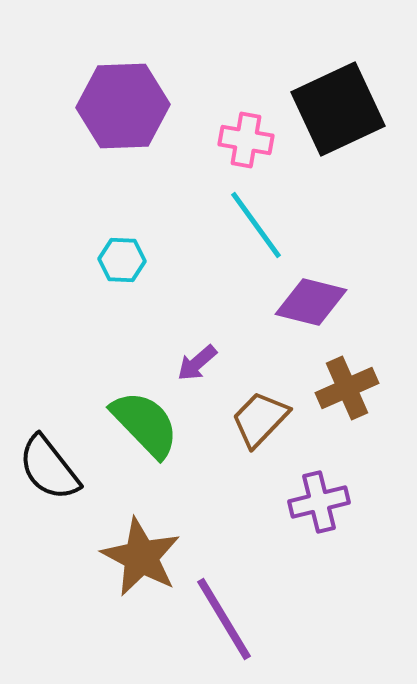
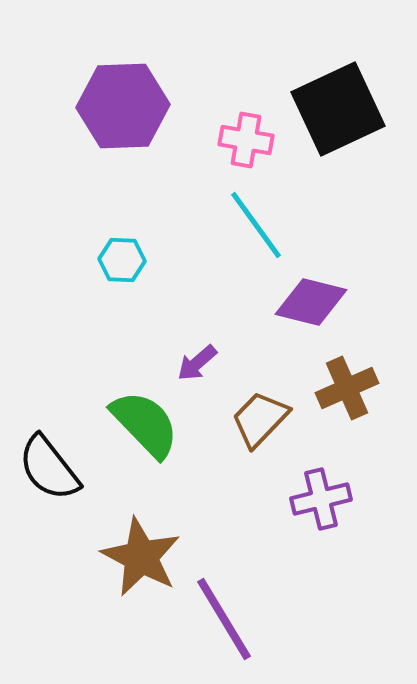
purple cross: moved 2 px right, 3 px up
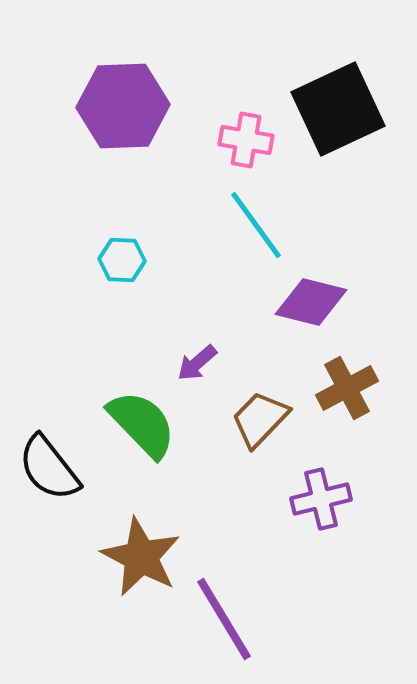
brown cross: rotated 4 degrees counterclockwise
green semicircle: moved 3 px left
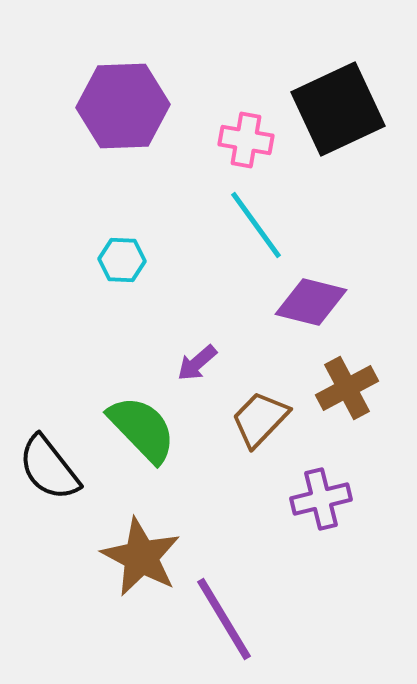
green semicircle: moved 5 px down
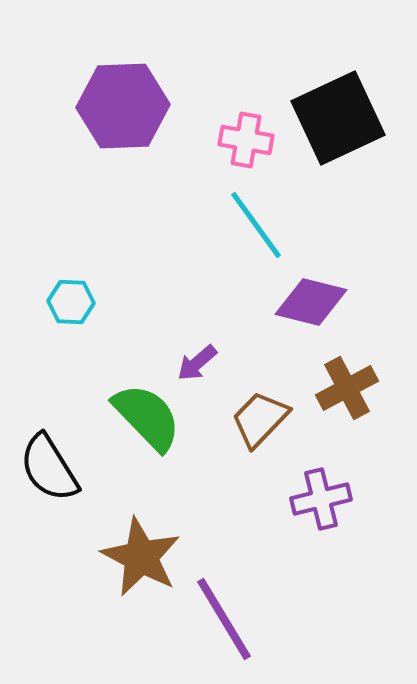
black square: moved 9 px down
cyan hexagon: moved 51 px left, 42 px down
green semicircle: moved 5 px right, 12 px up
black semicircle: rotated 6 degrees clockwise
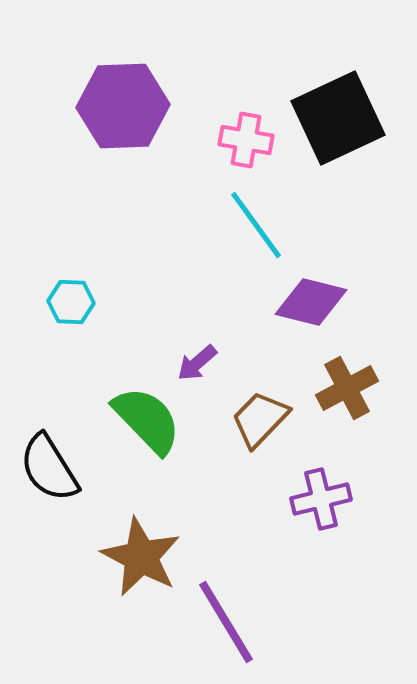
green semicircle: moved 3 px down
purple line: moved 2 px right, 3 px down
